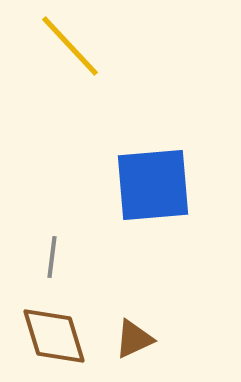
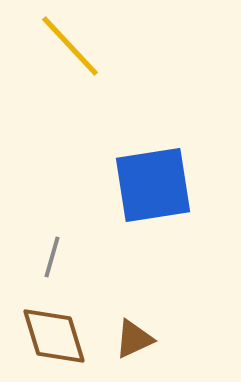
blue square: rotated 4 degrees counterclockwise
gray line: rotated 9 degrees clockwise
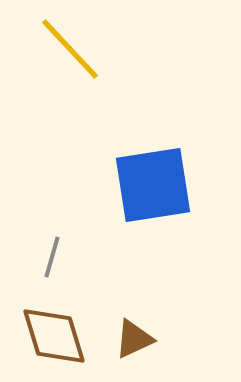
yellow line: moved 3 px down
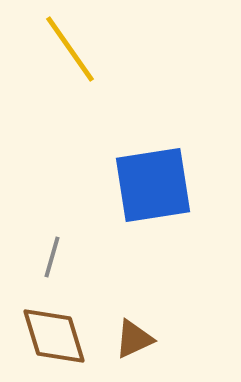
yellow line: rotated 8 degrees clockwise
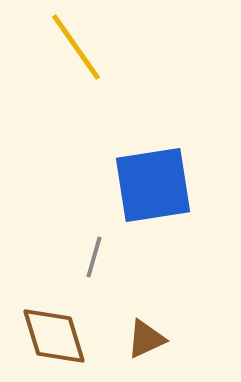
yellow line: moved 6 px right, 2 px up
gray line: moved 42 px right
brown triangle: moved 12 px right
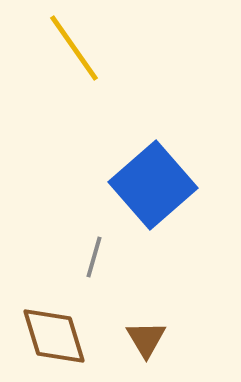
yellow line: moved 2 px left, 1 px down
blue square: rotated 32 degrees counterclockwise
brown triangle: rotated 36 degrees counterclockwise
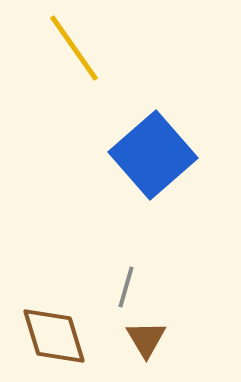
blue square: moved 30 px up
gray line: moved 32 px right, 30 px down
